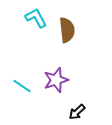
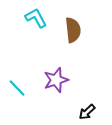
brown semicircle: moved 6 px right
cyan line: moved 5 px left, 2 px down; rotated 12 degrees clockwise
black arrow: moved 10 px right
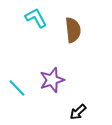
purple star: moved 4 px left
black arrow: moved 9 px left
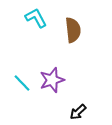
cyan line: moved 5 px right, 5 px up
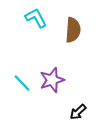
brown semicircle: rotated 10 degrees clockwise
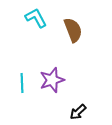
brown semicircle: rotated 25 degrees counterclockwise
cyan line: rotated 42 degrees clockwise
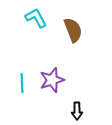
black arrow: moved 1 px left, 1 px up; rotated 48 degrees counterclockwise
